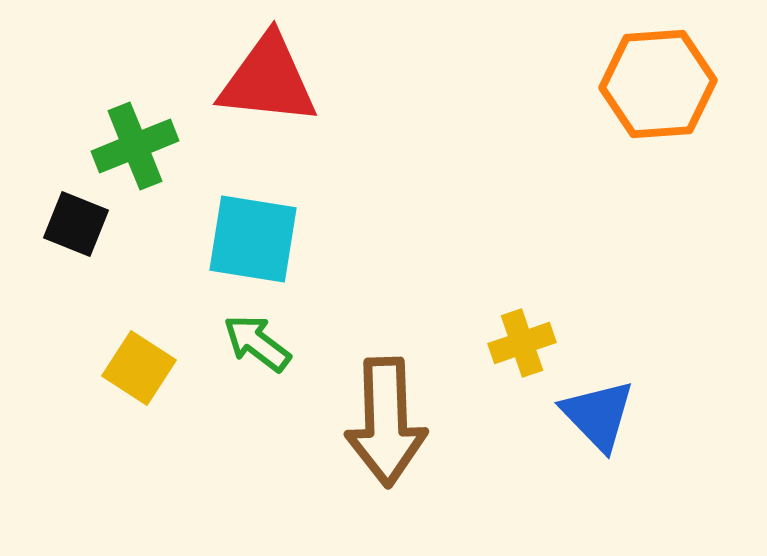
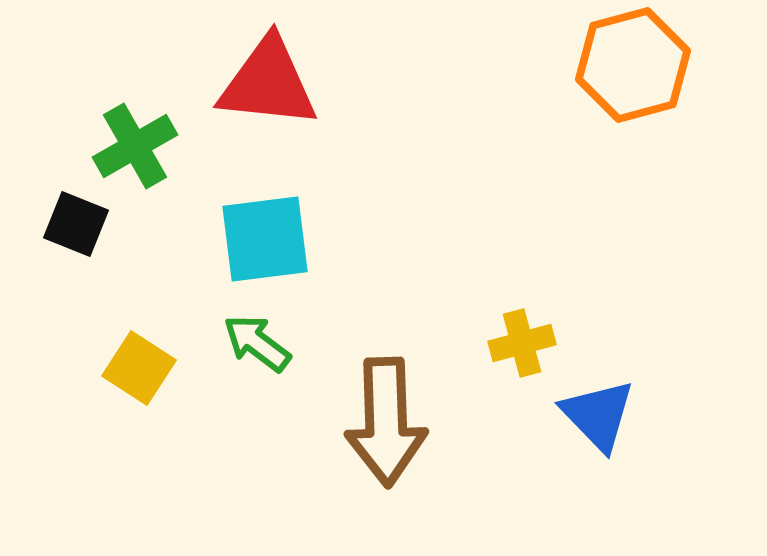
red triangle: moved 3 px down
orange hexagon: moved 25 px left, 19 px up; rotated 11 degrees counterclockwise
green cross: rotated 8 degrees counterclockwise
cyan square: moved 12 px right; rotated 16 degrees counterclockwise
yellow cross: rotated 4 degrees clockwise
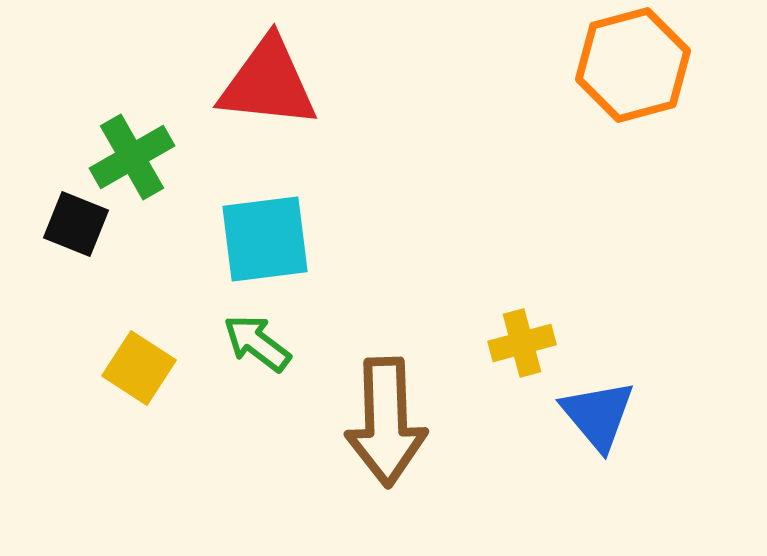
green cross: moved 3 px left, 11 px down
blue triangle: rotated 4 degrees clockwise
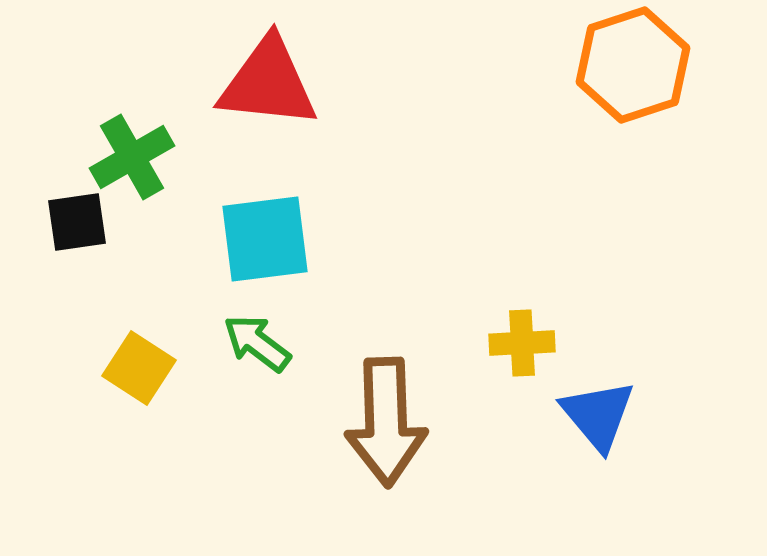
orange hexagon: rotated 3 degrees counterclockwise
black square: moved 1 px right, 2 px up; rotated 30 degrees counterclockwise
yellow cross: rotated 12 degrees clockwise
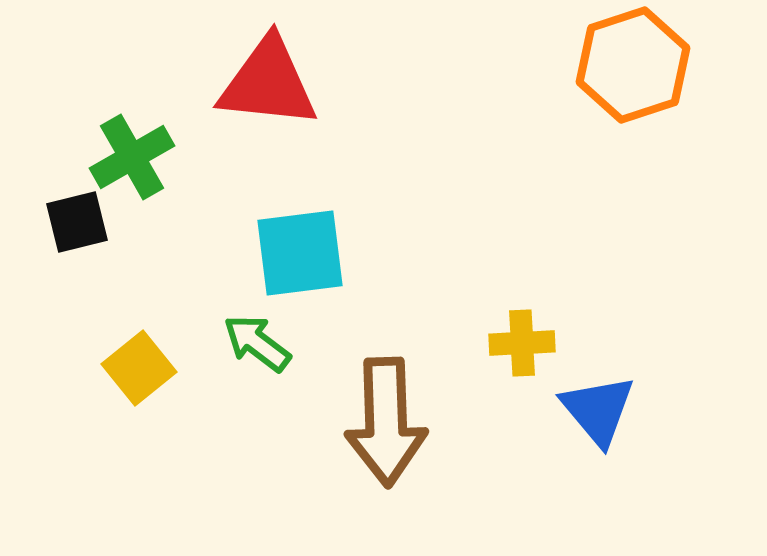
black square: rotated 6 degrees counterclockwise
cyan square: moved 35 px right, 14 px down
yellow square: rotated 18 degrees clockwise
blue triangle: moved 5 px up
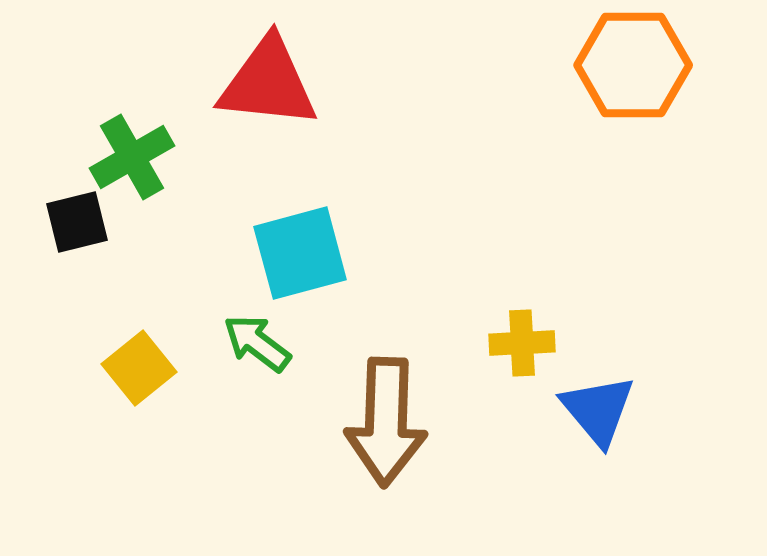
orange hexagon: rotated 18 degrees clockwise
cyan square: rotated 8 degrees counterclockwise
brown arrow: rotated 4 degrees clockwise
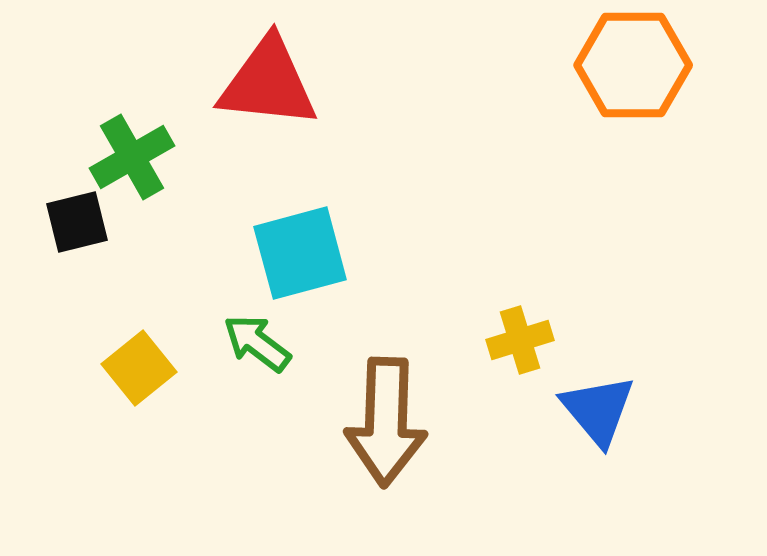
yellow cross: moved 2 px left, 3 px up; rotated 14 degrees counterclockwise
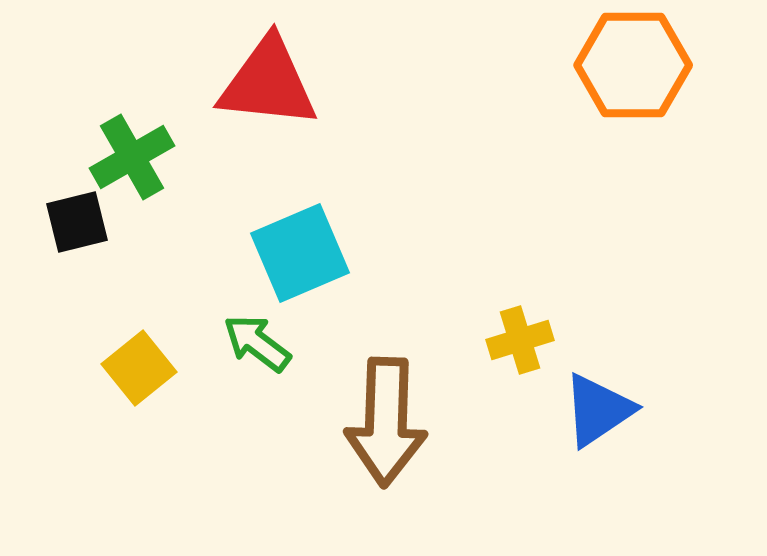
cyan square: rotated 8 degrees counterclockwise
blue triangle: rotated 36 degrees clockwise
